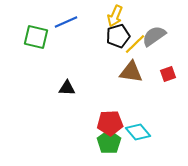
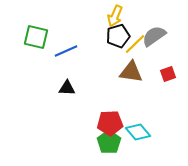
blue line: moved 29 px down
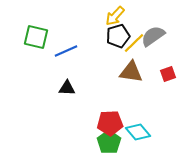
yellow arrow: rotated 20 degrees clockwise
gray semicircle: moved 1 px left
yellow line: moved 1 px left, 1 px up
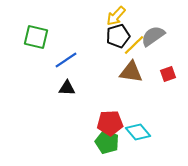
yellow arrow: moved 1 px right
yellow line: moved 2 px down
blue line: moved 9 px down; rotated 10 degrees counterclockwise
green pentagon: moved 2 px left; rotated 15 degrees counterclockwise
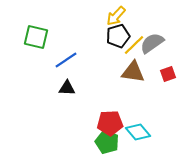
gray semicircle: moved 1 px left, 7 px down
brown triangle: moved 2 px right
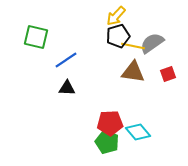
yellow line: moved 1 px left, 1 px down; rotated 55 degrees clockwise
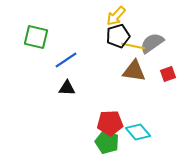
brown triangle: moved 1 px right, 1 px up
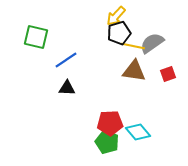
black pentagon: moved 1 px right, 3 px up
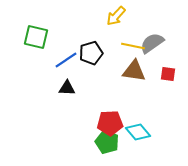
black pentagon: moved 28 px left, 20 px down
red square: rotated 28 degrees clockwise
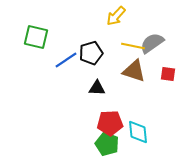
brown triangle: rotated 10 degrees clockwise
black triangle: moved 30 px right
cyan diamond: rotated 35 degrees clockwise
green pentagon: moved 2 px down
